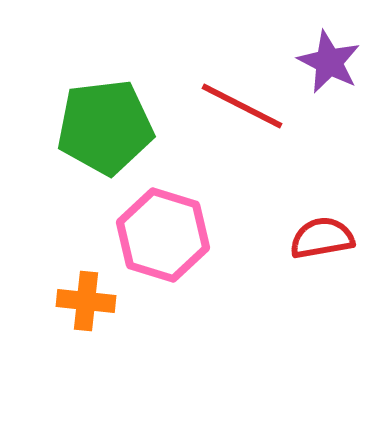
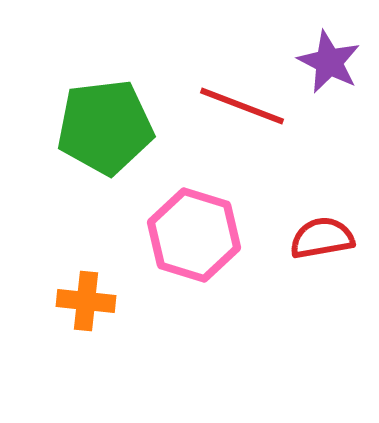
red line: rotated 6 degrees counterclockwise
pink hexagon: moved 31 px right
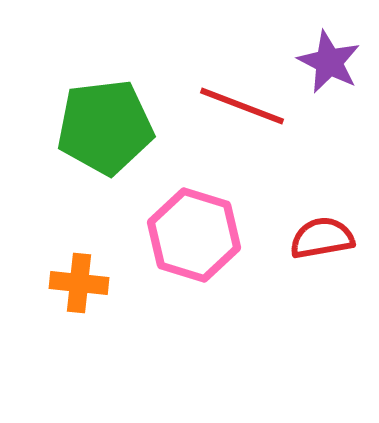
orange cross: moved 7 px left, 18 px up
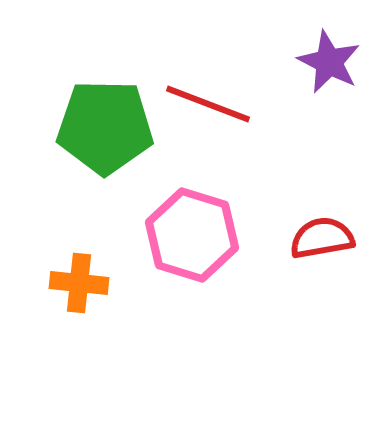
red line: moved 34 px left, 2 px up
green pentagon: rotated 8 degrees clockwise
pink hexagon: moved 2 px left
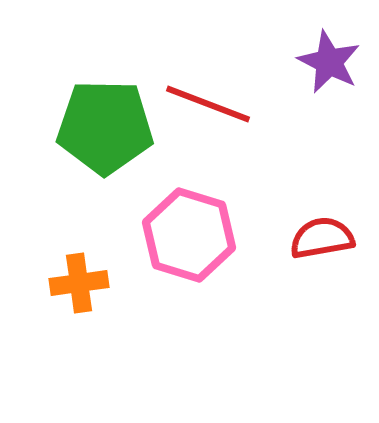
pink hexagon: moved 3 px left
orange cross: rotated 14 degrees counterclockwise
